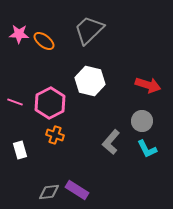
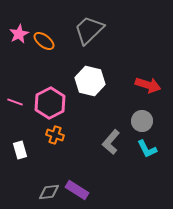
pink star: rotated 30 degrees counterclockwise
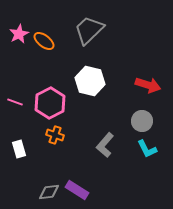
gray L-shape: moved 6 px left, 3 px down
white rectangle: moved 1 px left, 1 px up
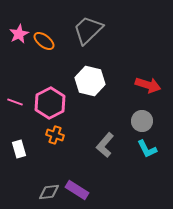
gray trapezoid: moved 1 px left
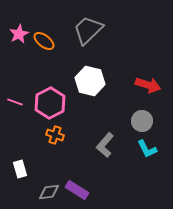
white rectangle: moved 1 px right, 20 px down
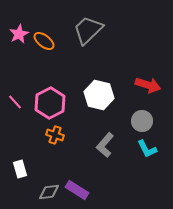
white hexagon: moved 9 px right, 14 px down
pink line: rotated 28 degrees clockwise
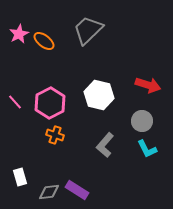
white rectangle: moved 8 px down
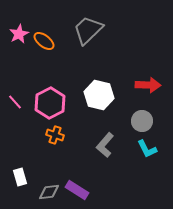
red arrow: rotated 15 degrees counterclockwise
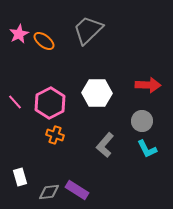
white hexagon: moved 2 px left, 2 px up; rotated 12 degrees counterclockwise
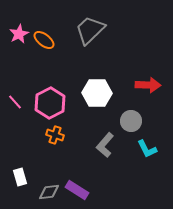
gray trapezoid: moved 2 px right
orange ellipse: moved 1 px up
gray circle: moved 11 px left
